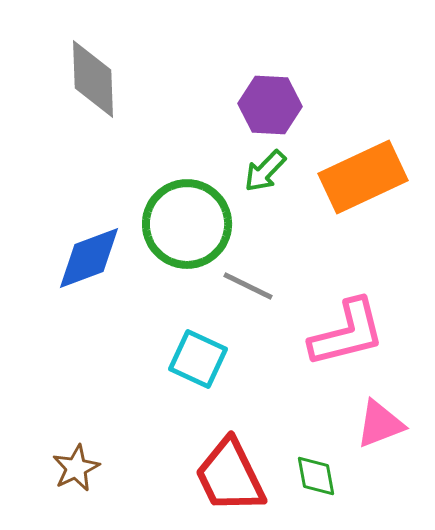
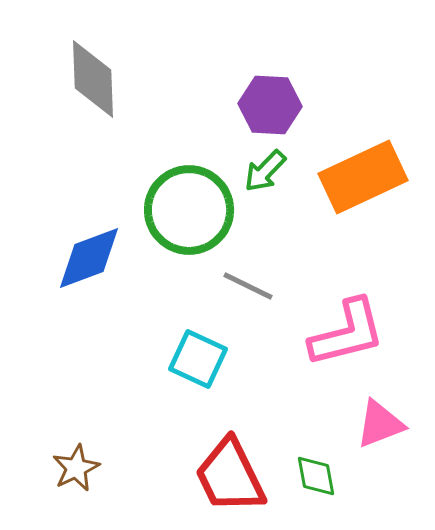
green circle: moved 2 px right, 14 px up
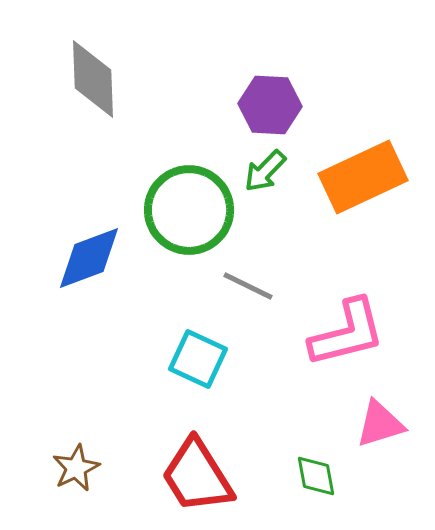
pink triangle: rotated 4 degrees clockwise
red trapezoid: moved 33 px left; rotated 6 degrees counterclockwise
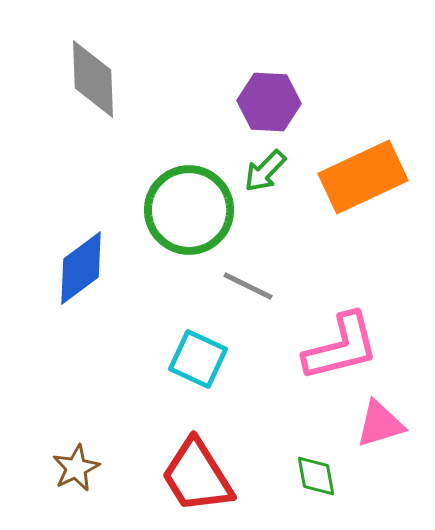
purple hexagon: moved 1 px left, 3 px up
blue diamond: moved 8 px left, 10 px down; rotated 16 degrees counterclockwise
pink L-shape: moved 6 px left, 14 px down
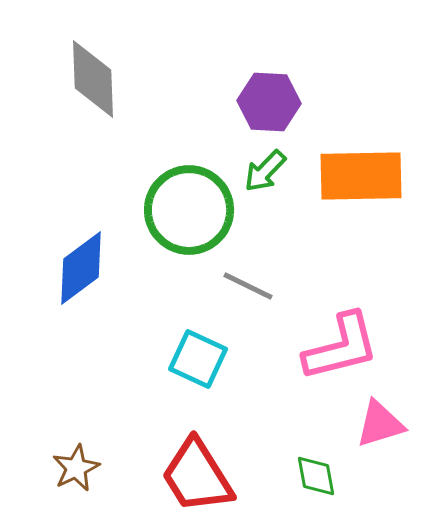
orange rectangle: moved 2 px left, 1 px up; rotated 24 degrees clockwise
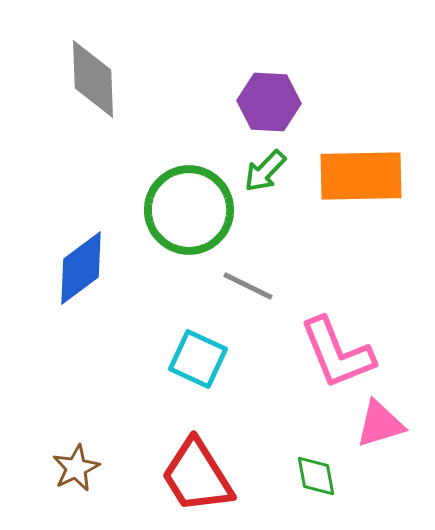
pink L-shape: moved 4 px left, 6 px down; rotated 82 degrees clockwise
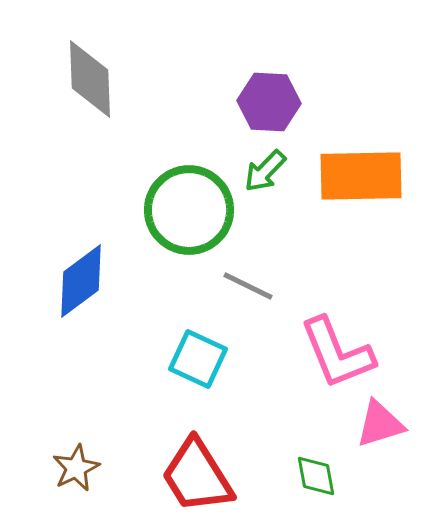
gray diamond: moved 3 px left
blue diamond: moved 13 px down
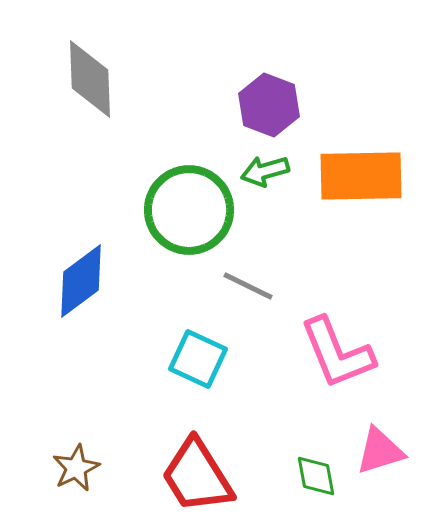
purple hexagon: moved 3 px down; rotated 18 degrees clockwise
green arrow: rotated 30 degrees clockwise
pink triangle: moved 27 px down
